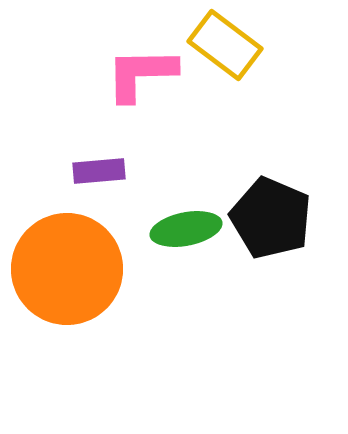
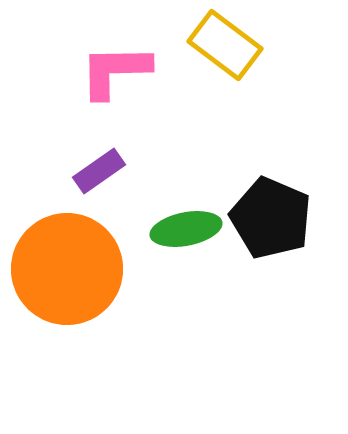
pink L-shape: moved 26 px left, 3 px up
purple rectangle: rotated 30 degrees counterclockwise
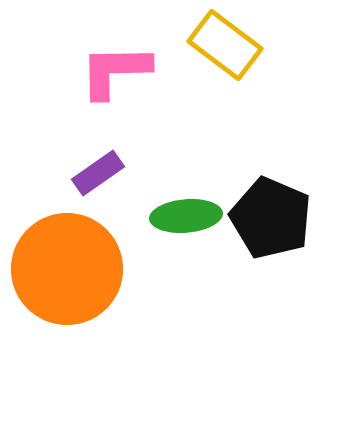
purple rectangle: moved 1 px left, 2 px down
green ellipse: moved 13 px up; rotated 6 degrees clockwise
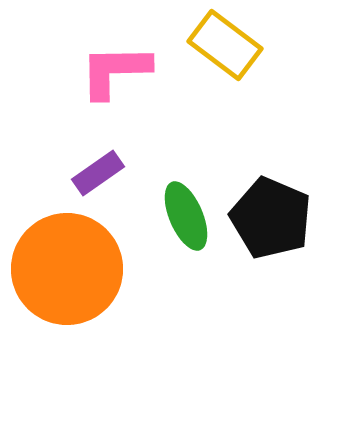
green ellipse: rotated 72 degrees clockwise
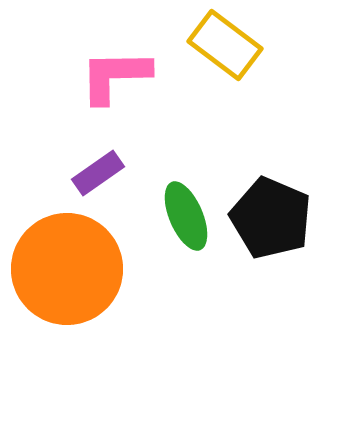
pink L-shape: moved 5 px down
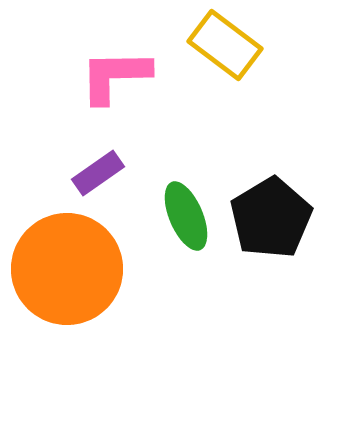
black pentagon: rotated 18 degrees clockwise
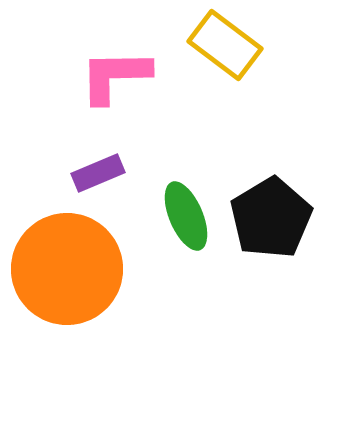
purple rectangle: rotated 12 degrees clockwise
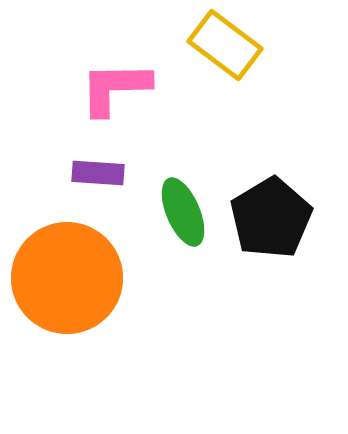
pink L-shape: moved 12 px down
purple rectangle: rotated 27 degrees clockwise
green ellipse: moved 3 px left, 4 px up
orange circle: moved 9 px down
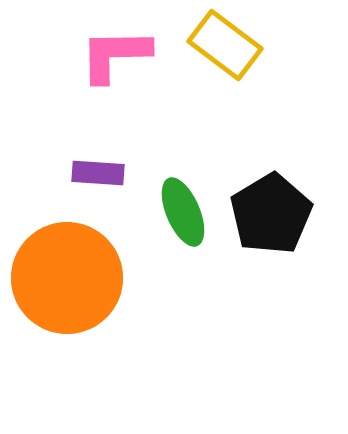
pink L-shape: moved 33 px up
black pentagon: moved 4 px up
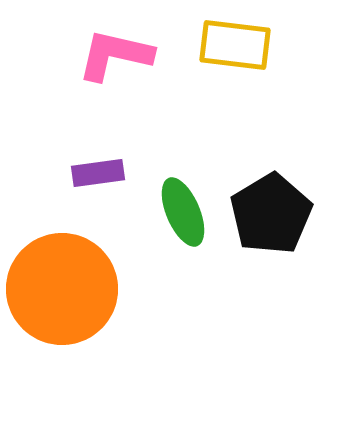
yellow rectangle: moved 10 px right; rotated 30 degrees counterclockwise
pink L-shape: rotated 14 degrees clockwise
purple rectangle: rotated 12 degrees counterclockwise
orange circle: moved 5 px left, 11 px down
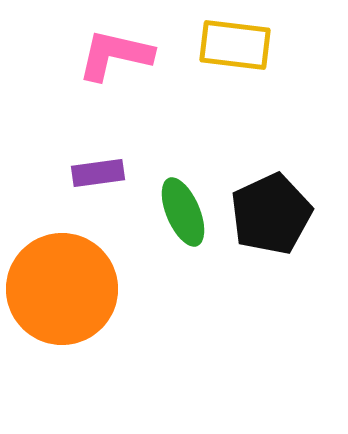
black pentagon: rotated 6 degrees clockwise
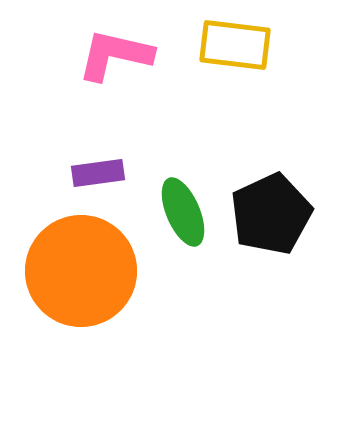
orange circle: moved 19 px right, 18 px up
